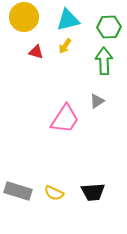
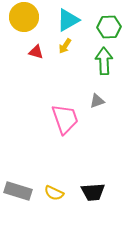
cyan triangle: rotated 15 degrees counterclockwise
gray triangle: rotated 14 degrees clockwise
pink trapezoid: rotated 52 degrees counterclockwise
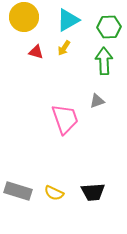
yellow arrow: moved 1 px left, 2 px down
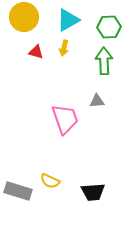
yellow arrow: rotated 21 degrees counterclockwise
gray triangle: rotated 14 degrees clockwise
yellow semicircle: moved 4 px left, 12 px up
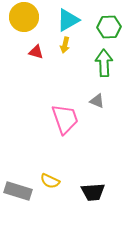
yellow arrow: moved 1 px right, 3 px up
green arrow: moved 2 px down
gray triangle: rotated 28 degrees clockwise
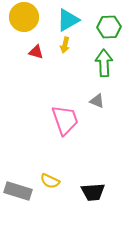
pink trapezoid: moved 1 px down
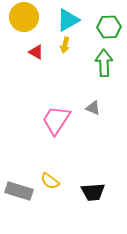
red triangle: rotated 14 degrees clockwise
gray triangle: moved 4 px left, 7 px down
pink trapezoid: moved 9 px left; rotated 128 degrees counterclockwise
yellow semicircle: rotated 12 degrees clockwise
gray rectangle: moved 1 px right
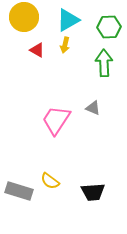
red triangle: moved 1 px right, 2 px up
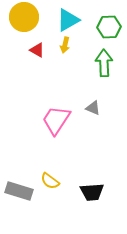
black trapezoid: moved 1 px left
